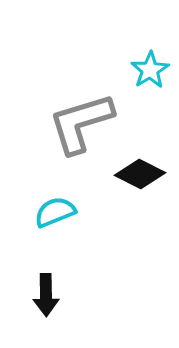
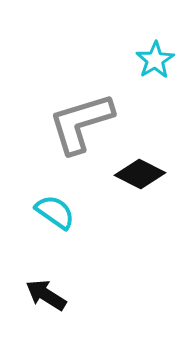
cyan star: moved 5 px right, 10 px up
cyan semicircle: rotated 57 degrees clockwise
black arrow: rotated 123 degrees clockwise
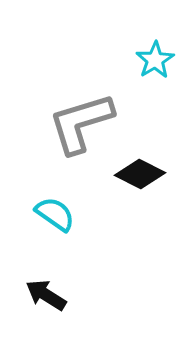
cyan semicircle: moved 2 px down
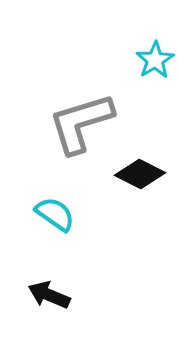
black arrow: moved 3 px right; rotated 9 degrees counterclockwise
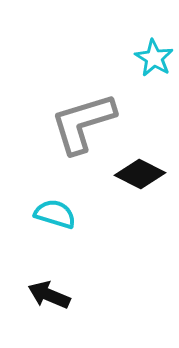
cyan star: moved 1 px left, 2 px up; rotated 9 degrees counterclockwise
gray L-shape: moved 2 px right
cyan semicircle: rotated 18 degrees counterclockwise
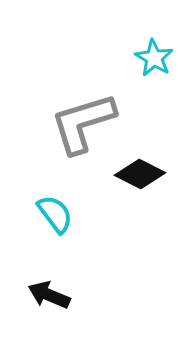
cyan semicircle: rotated 36 degrees clockwise
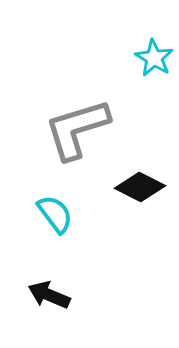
gray L-shape: moved 6 px left, 6 px down
black diamond: moved 13 px down
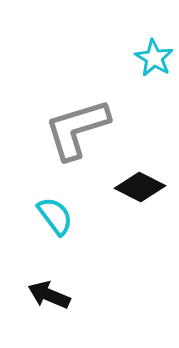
cyan semicircle: moved 2 px down
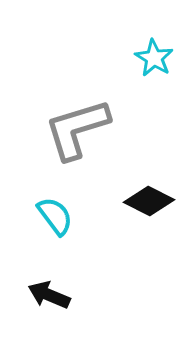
black diamond: moved 9 px right, 14 px down
